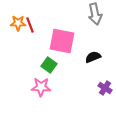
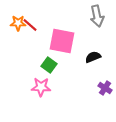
gray arrow: moved 2 px right, 2 px down
red line: rotated 28 degrees counterclockwise
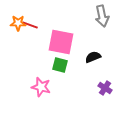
gray arrow: moved 5 px right
red line: rotated 21 degrees counterclockwise
pink square: moved 1 px left, 1 px down
green square: moved 11 px right; rotated 21 degrees counterclockwise
pink star: rotated 12 degrees clockwise
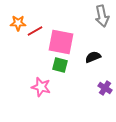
red line: moved 5 px right, 6 px down; rotated 49 degrees counterclockwise
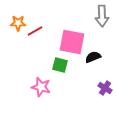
gray arrow: rotated 10 degrees clockwise
pink square: moved 11 px right
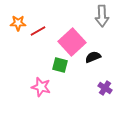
red line: moved 3 px right
pink square: rotated 36 degrees clockwise
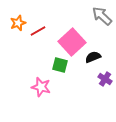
gray arrow: rotated 135 degrees clockwise
orange star: rotated 21 degrees counterclockwise
purple cross: moved 9 px up
